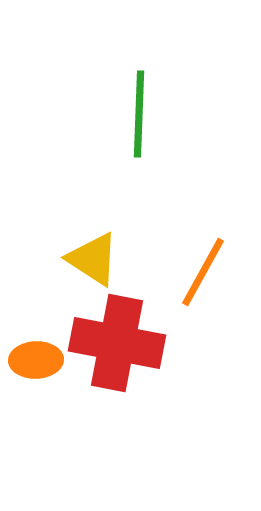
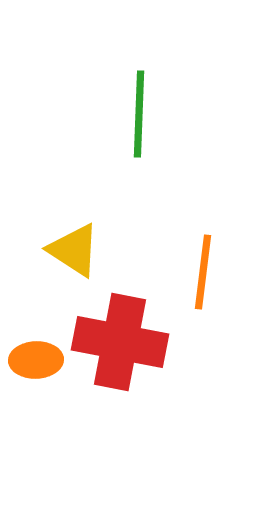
yellow triangle: moved 19 px left, 9 px up
orange line: rotated 22 degrees counterclockwise
red cross: moved 3 px right, 1 px up
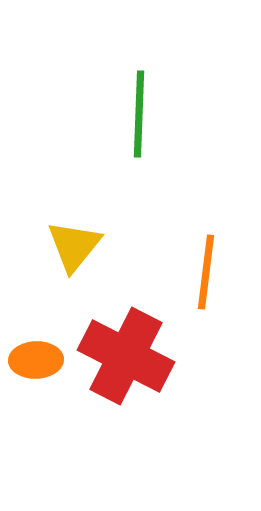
yellow triangle: moved 4 px up; rotated 36 degrees clockwise
orange line: moved 3 px right
red cross: moved 6 px right, 14 px down; rotated 16 degrees clockwise
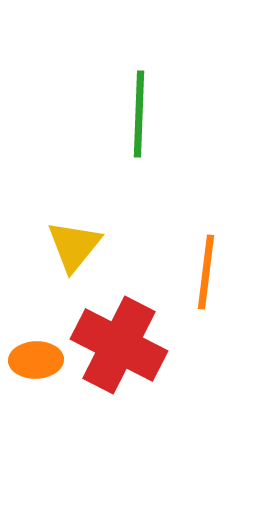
red cross: moved 7 px left, 11 px up
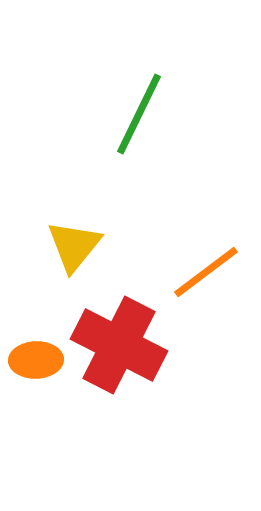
green line: rotated 24 degrees clockwise
orange line: rotated 46 degrees clockwise
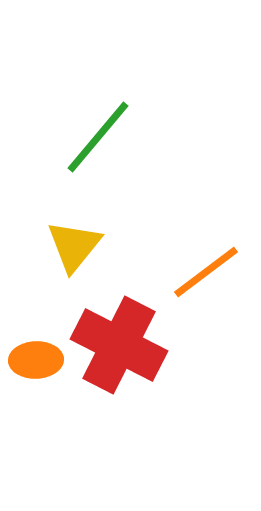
green line: moved 41 px left, 23 px down; rotated 14 degrees clockwise
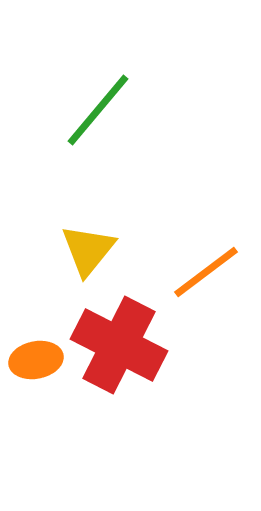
green line: moved 27 px up
yellow triangle: moved 14 px right, 4 px down
orange ellipse: rotated 9 degrees counterclockwise
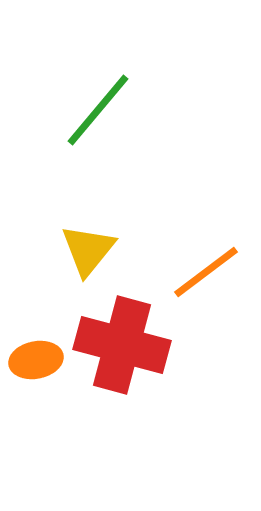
red cross: moved 3 px right; rotated 12 degrees counterclockwise
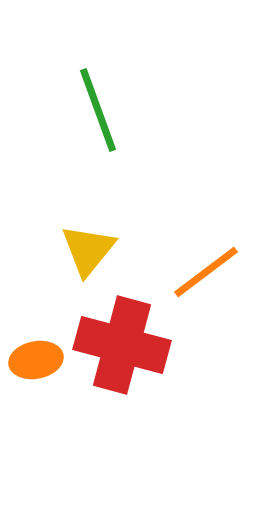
green line: rotated 60 degrees counterclockwise
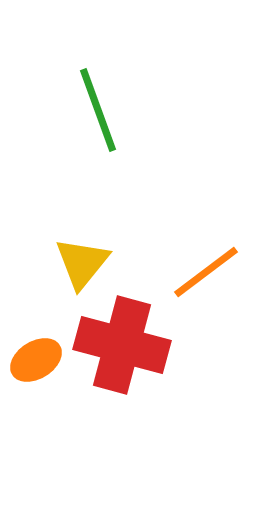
yellow triangle: moved 6 px left, 13 px down
orange ellipse: rotated 21 degrees counterclockwise
